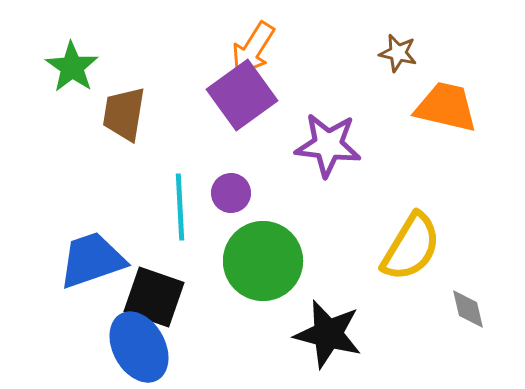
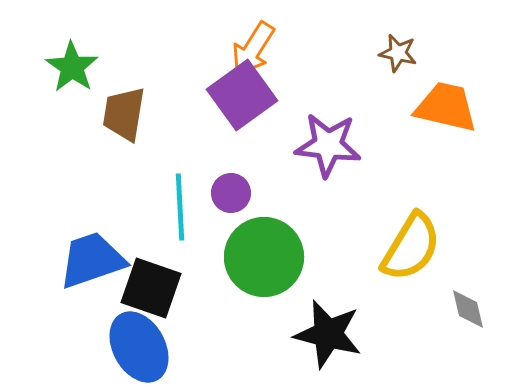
green circle: moved 1 px right, 4 px up
black square: moved 3 px left, 9 px up
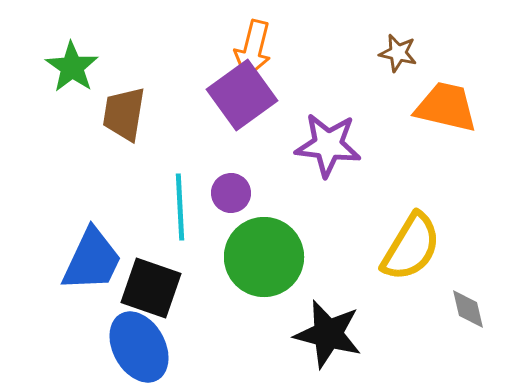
orange arrow: rotated 18 degrees counterclockwise
blue trapezoid: rotated 134 degrees clockwise
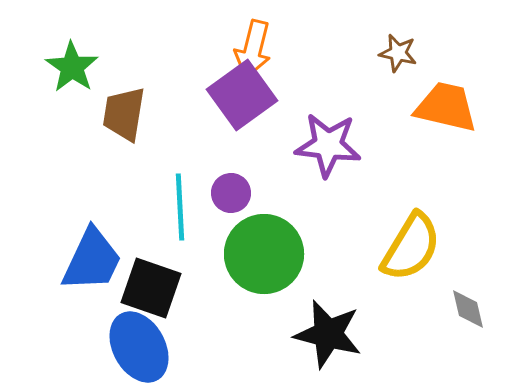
green circle: moved 3 px up
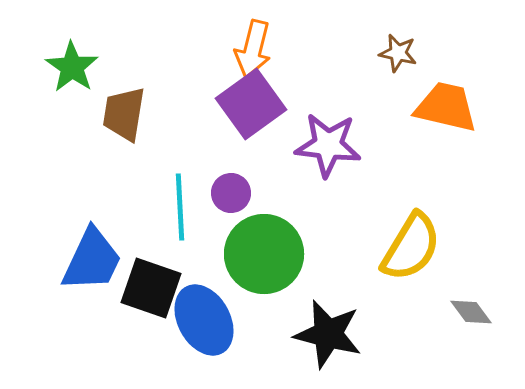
purple square: moved 9 px right, 9 px down
gray diamond: moved 3 px right, 3 px down; rotated 24 degrees counterclockwise
blue ellipse: moved 65 px right, 27 px up
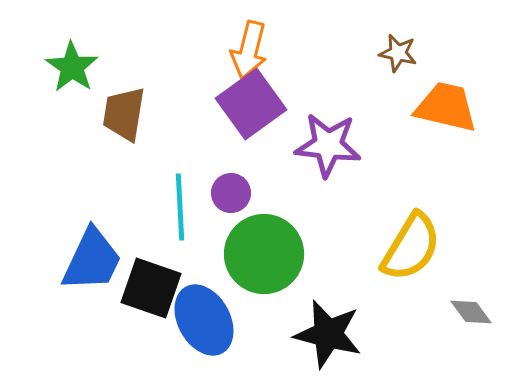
orange arrow: moved 4 px left, 1 px down
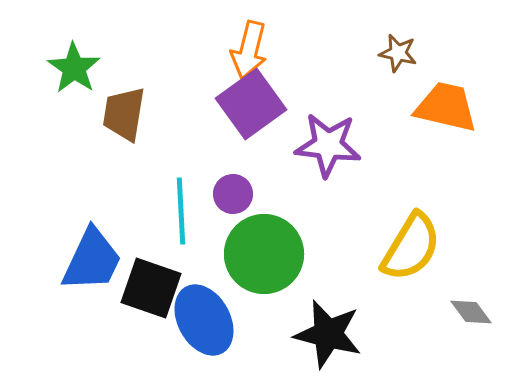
green star: moved 2 px right, 1 px down
purple circle: moved 2 px right, 1 px down
cyan line: moved 1 px right, 4 px down
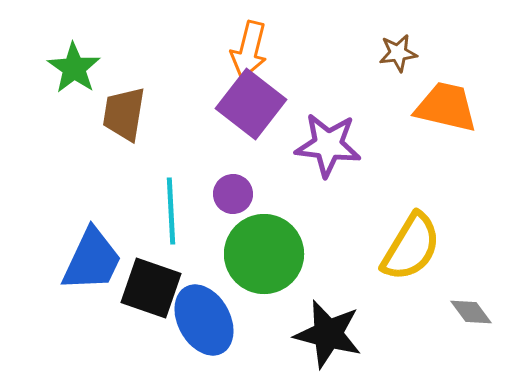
brown star: rotated 21 degrees counterclockwise
purple square: rotated 16 degrees counterclockwise
cyan line: moved 10 px left
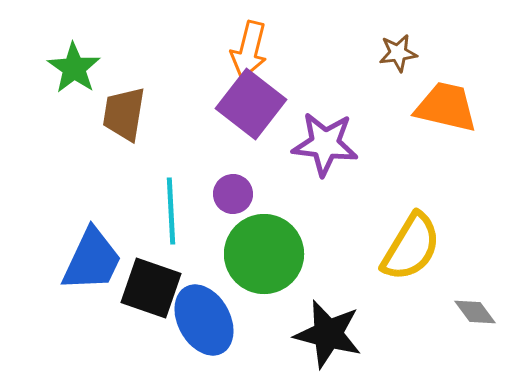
purple star: moved 3 px left, 1 px up
gray diamond: moved 4 px right
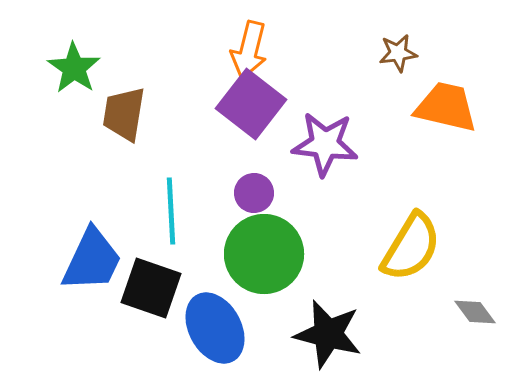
purple circle: moved 21 px right, 1 px up
blue ellipse: moved 11 px right, 8 px down
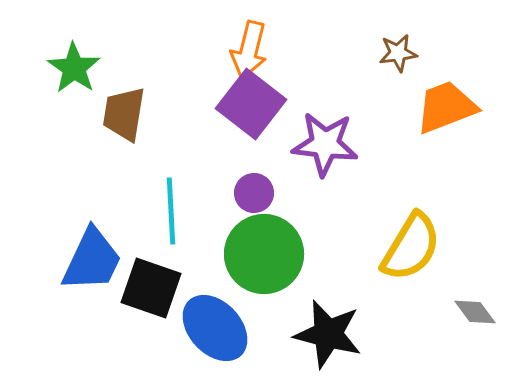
orange trapezoid: rotated 34 degrees counterclockwise
blue ellipse: rotated 14 degrees counterclockwise
